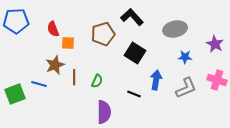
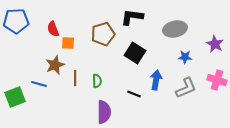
black L-shape: rotated 40 degrees counterclockwise
brown line: moved 1 px right, 1 px down
green semicircle: rotated 24 degrees counterclockwise
green square: moved 3 px down
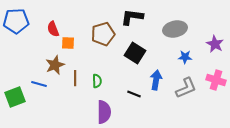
pink cross: moved 1 px left
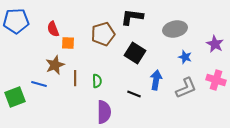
blue star: rotated 16 degrees clockwise
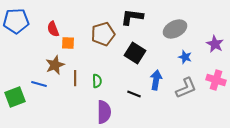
gray ellipse: rotated 15 degrees counterclockwise
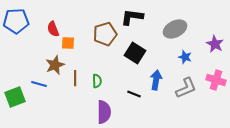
brown pentagon: moved 2 px right
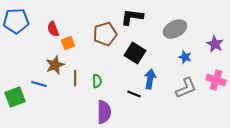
orange square: rotated 24 degrees counterclockwise
blue arrow: moved 6 px left, 1 px up
